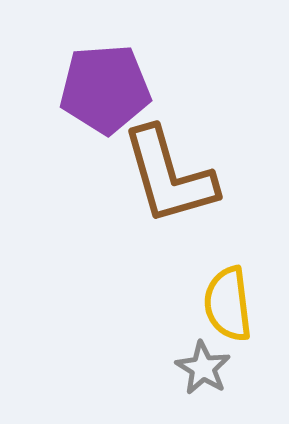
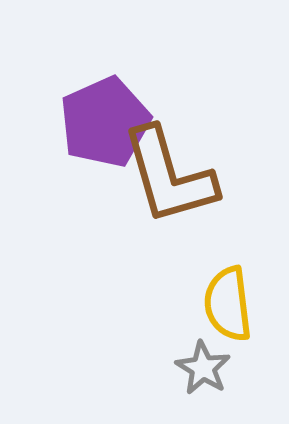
purple pentagon: moved 33 px down; rotated 20 degrees counterclockwise
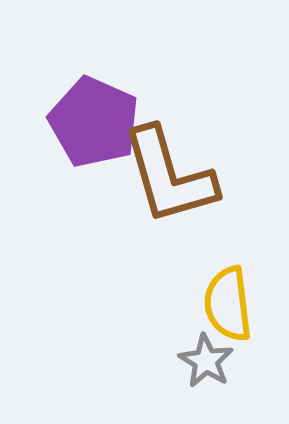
purple pentagon: moved 11 px left; rotated 24 degrees counterclockwise
gray star: moved 3 px right, 7 px up
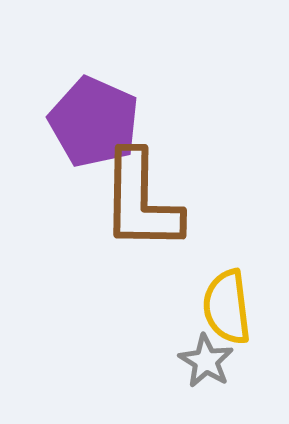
brown L-shape: moved 28 px left, 25 px down; rotated 17 degrees clockwise
yellow semicircle: moved 1 px left, 3 px down
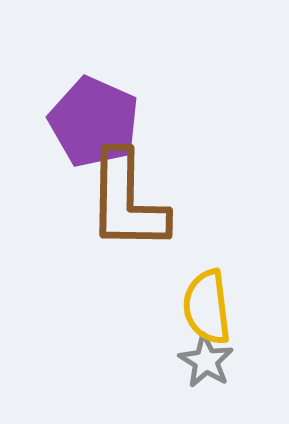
brown L-shape: moved 14 px left
yellow semicircle: moved 20 px left
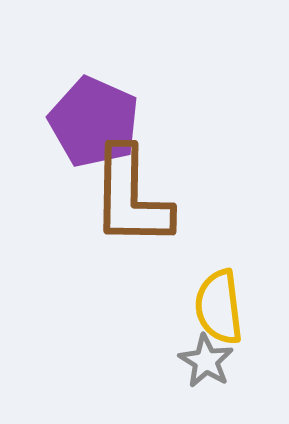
brown L-shape: moved 4 px right, 4 px up
yellow semicircle: moved 12 px right
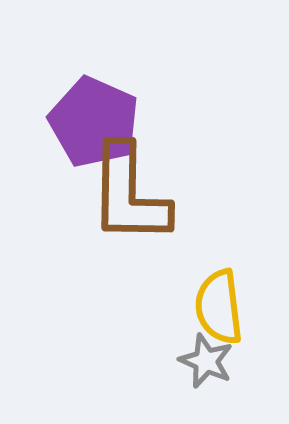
brown L-shape: moved 2 px left, 3 px up
gray star: rotated 8 degrees counterclockwise
